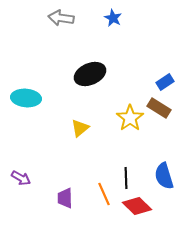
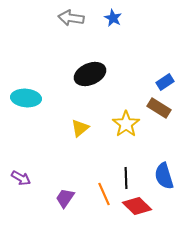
gray arrow: moved 10 px right
yellow star: moved 4 px left, 6 px down
purple trapezoid: rotated 35 degrees clockwise
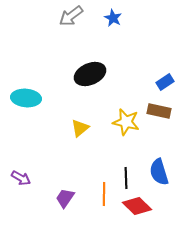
gray arrow: moved 2 px up; rotated 45 degrees counterclockwise
brown rectangle: moved 3 px down; rotated 20 degrees counterclockwise
yellow star: moved 2 px up; rotated 24 degrees counterclockwise
blue semicircle: moved 5 px left, 4 px up
orange line: rotated 25 degrees clockwise
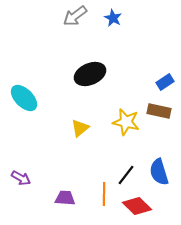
gray arrow: moved 4 px right
cyan ellipse: moved 2 px left; rotated 40 degrees clockwise
black line: moved 3 px up; rotated 40 degrees clockwise
purple trapezoid: rotated 60 degrees clockwise
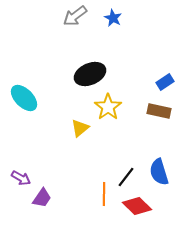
yellow star: moved 18 px left, 15 px up; rotated 24 degrees clockwise
black line: moved 2 px down
purple trapezoid: moved 23 px left; rotated 120 degrees clockwise
